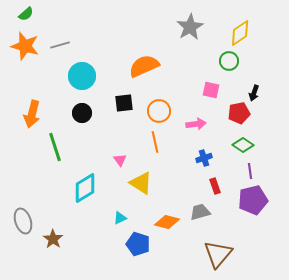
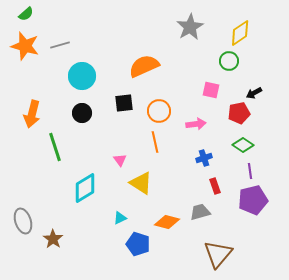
black arrow: rotated 42 degrees clockwise
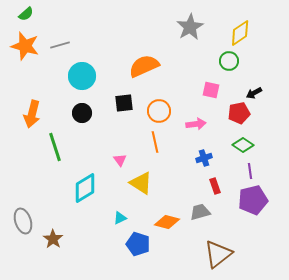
brown triangle: rotated 12 degrees clockwise
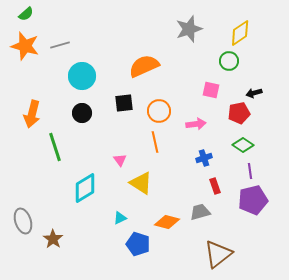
gray star: moved 1 px left, 2 px down; rotated 12 degrees clockwise
black arrow: rotated 14 degrees clockwise
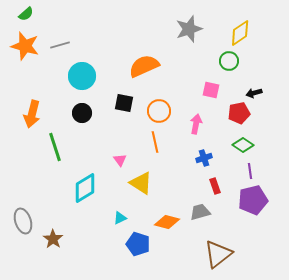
black square: rotated 18 degrees clockwise
pink arrow: rotated 72 degrees counterclockwise
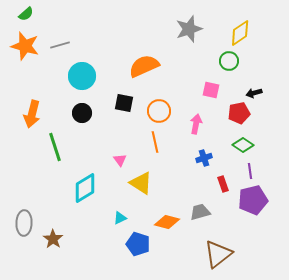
red rectangle: moved 8 px right, 2 px up
gray ellipse: moved 1 px right, 2 px down; rotated 20 degrees clockwise
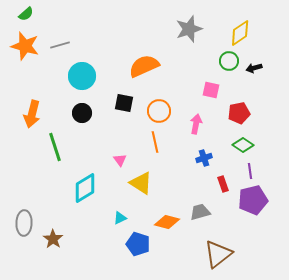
black arrow: moved 25 px up
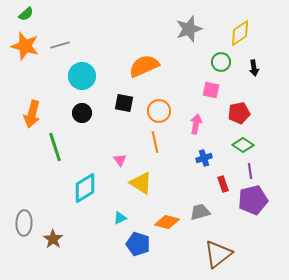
green circle: moved 8 px left, 1 px down
black arrow: rotated 84 degrees counterclockwise
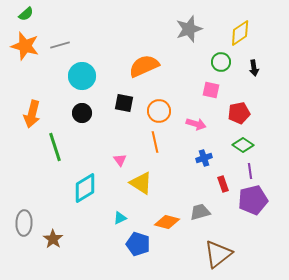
pink arrow: rotated 96 degrees clockwise
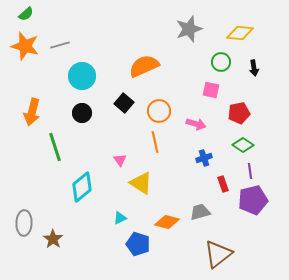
yellow diamond: rotated 40 degrees clockwise
black square: rotated 30 degrees clockwise
orange arrow: moved 2 px up
cyan diamond: moved 3 px left, 1 px up; rotated 8 degrees counterclockwise
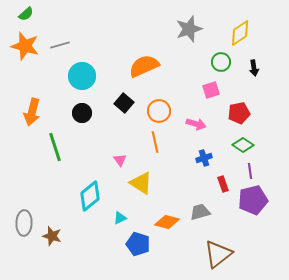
yellow diamond: rotated 40 degrees counterclockwise
pink square: rotated 30 degrees counterclockwise
cyan diamond: moved 8 px right, 9 px down
brown star: moved 1 px left, 3 px up; rotated 18 degrees counterclockwise
